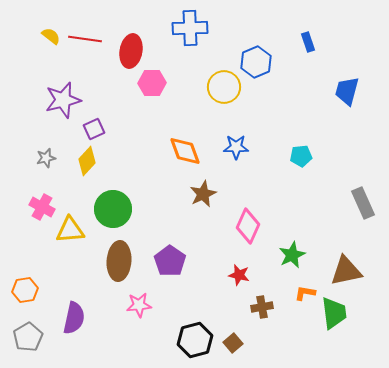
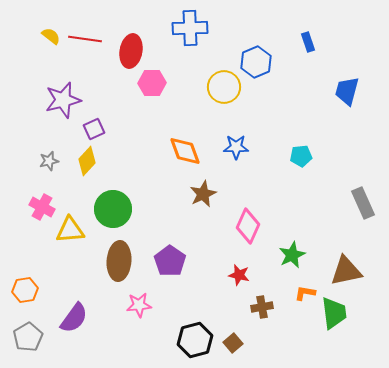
gray star: moved 3 px right, 3 px down
purple semicircle: rotated 24 degrees clockwise
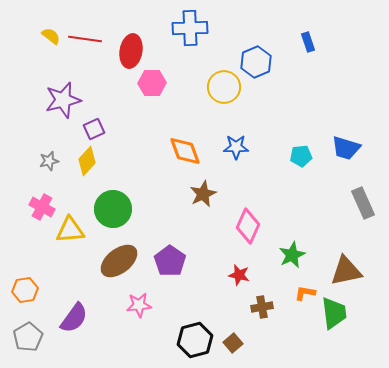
blue trapezoid: moved 1 px left, 57 px down; rotated 88 degrees counterclockwise
brown ellipse: rotated 48 degrees clockwise
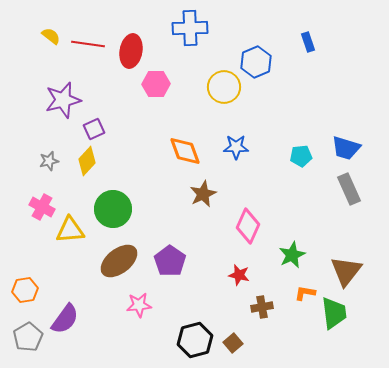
red line: moved 3 px right, 5 px down
pink hexagon: moved 4 px right, 1 px down
gray rectangle: moved 14 px left, 14 px up
brown triangle: rotated 40 degrees counterclockwise
purple semicircle: moved 9 px left, 1 px down
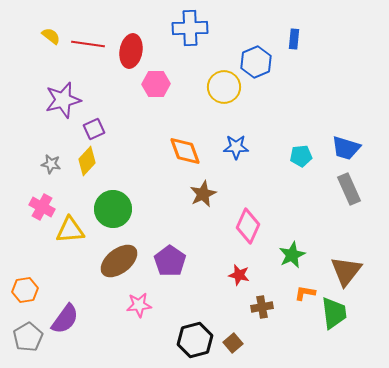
blue rectangle: moved 14 px left, 3 px up; rotated 24 degrees clockwise
gray star: moved 2 px right, 3 px down; rotated 24 degrees clockwise
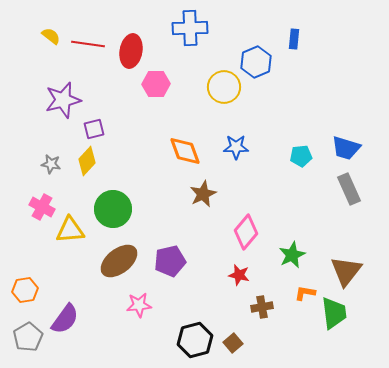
purple square: rotated 10 degrees clockwise
pink diamond: moved 2 px left, 6 px down; rotated 16 degrees clockwise
purple pentagon: rotated 24 degrees clockwise
